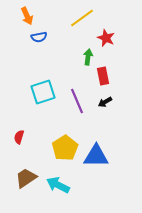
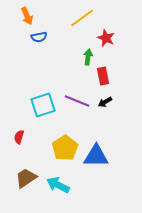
cyan square: moved 13 px down
purple line: rotated 45 degrees counterclockwise
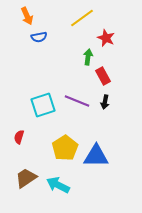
red rectangle: rotated 18 degrees counterclockwise
black arrow: rotated 48 degrees counterclockwise
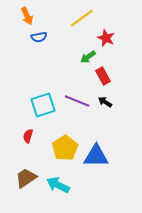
green arrow: rotated 133 degrees counterclockwise
black arrow: rotated 112 degrees clockwise
red semicircle: moved 9 px right, 1 px up
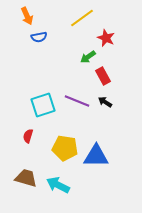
yellow pentagon: rotated 30 degrees counterclockwise
brown trapezoid: rotated 50 degrees clockwise
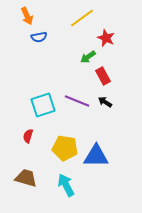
cyan arrow: moved 8 px right; rotated 35 degrees clockwise
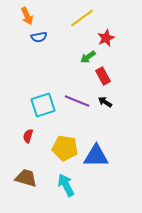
red star: rotated 24 degrees clockwise
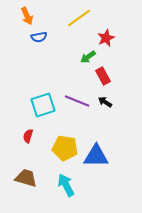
yellow line: moved 3 px left
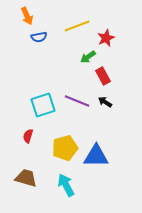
yellow line: moved 2 px left, 8 px down; rotated 15 degrees clockwise
yellow pentagon: rotated 25 degrees counterclockwise
